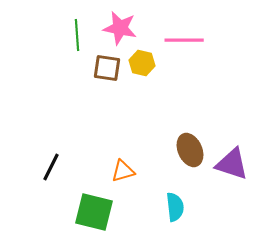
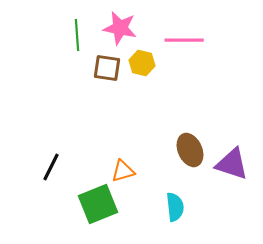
green square: moved 4 px right, 8 px up; rotated 36 degrees counterclockwise
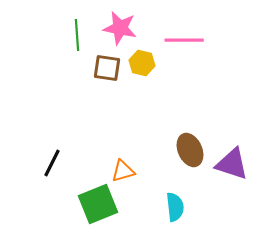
black line: moved 1 px right, 4 px up
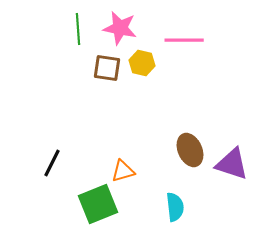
green line: moved 1 px right, 6 px up
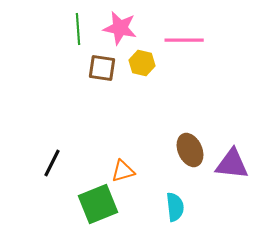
brown square: moved 5 px left
purple triangle: rotated 12 degrees counterclockwise
